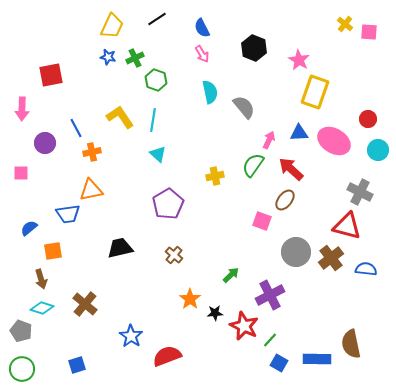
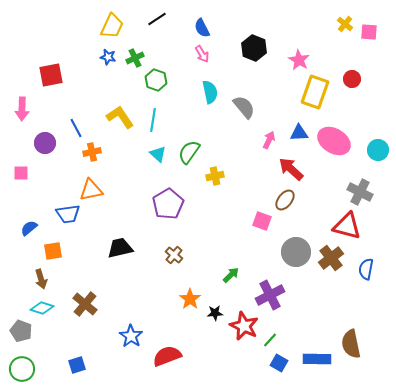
red circle at (368, 119): moved 16 px left, 40 px up
green semicircle at (253, 165): moved 64 px left, 13 px up
blue semicircle at (366, 269): rotated 85 degrees counterclockwise
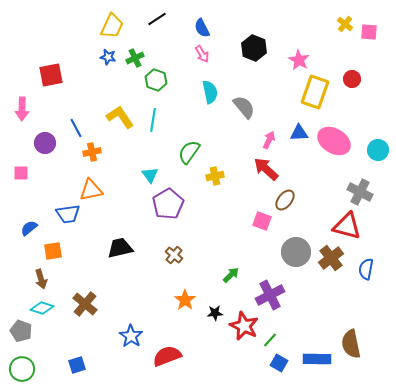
cyan triangle at (158, 154): moved 8 px left, 21 px down; rotated 12 degrees clockwise
red arrow at (291, 169): moved 25 px left
orange star at (190, 299): moved 5 px left, 1 px down
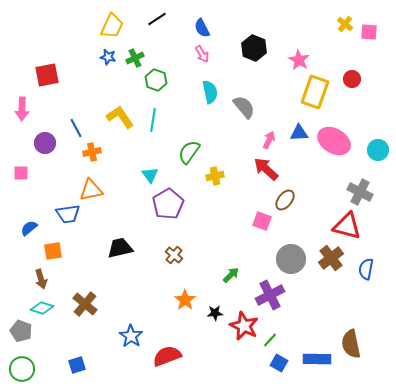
red square at (51, 75): moved 4 px left
gray circle at (296, 252): moved 5 px left, 7 px down
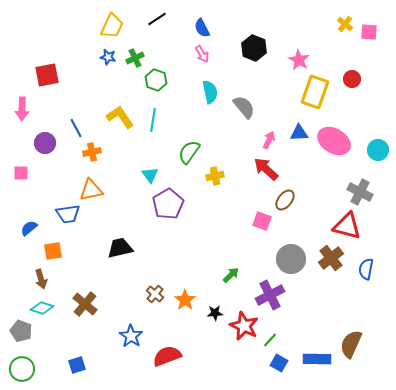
brown cross at (174, 255): moved 19 px left, 39 px down
brown semicircle at (351, 344): rotated 36 degrees clockwise
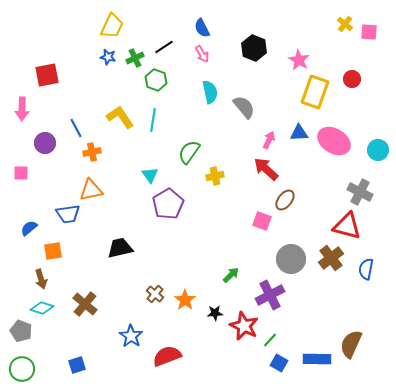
black line at (157, 19): moved 7 px right, 28 px down
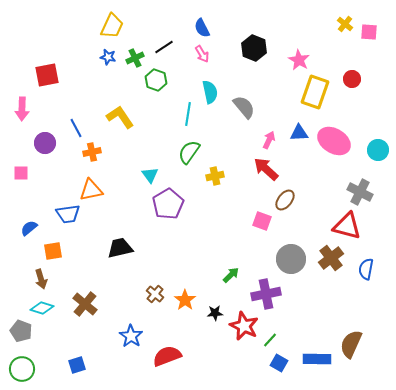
cyan line at (153, 120): moved 35 px right, 6 px up
purple cross at (270, 295): moved 4 px left, 1 px up; rotated 16 degrees clockwise
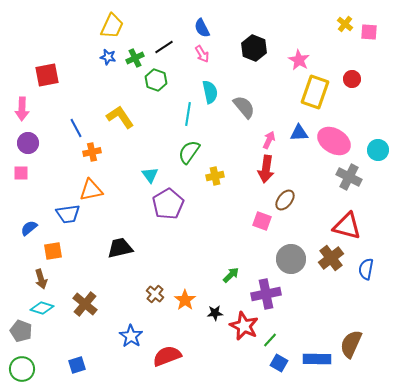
purple circle at (45, 143): moved 17 px left
red arrow at (266, 169): rotated 124 degrees counterclockwise
gray cross at (360, 192): moved 11 px left, 15 px up
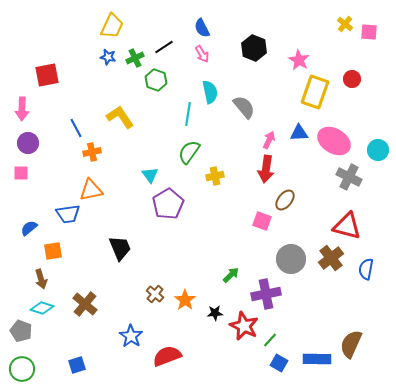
black trapezoid at (120, 248): rotated 80 degrees clockwise
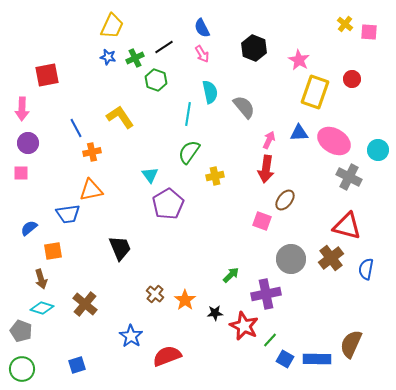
blue square at (279, 363): moved 6 px right, 4 px up
